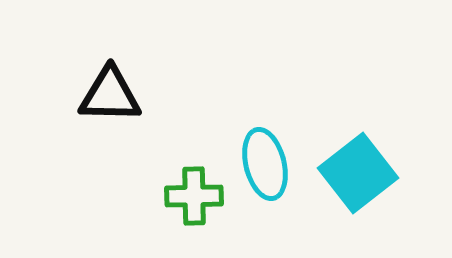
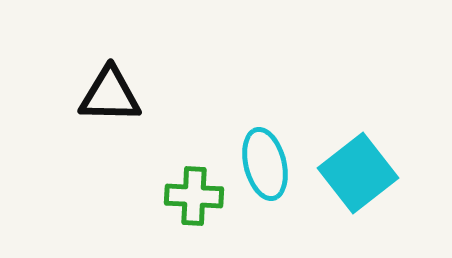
green cross: rotated 4 degrees clockwise
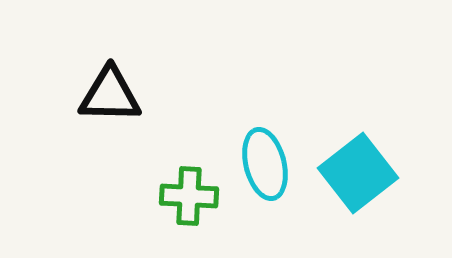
green cross: moved 5 px left
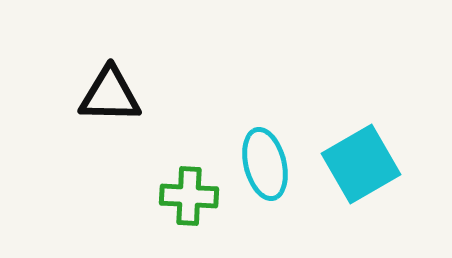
cyan square: moved 3 px right, 9 px up; rotated 8 degrees clockwise
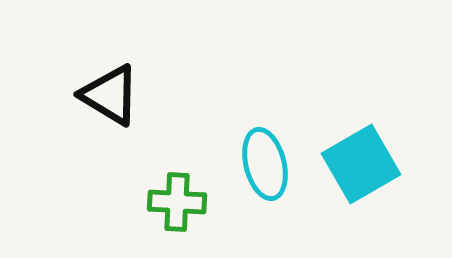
black triangle: rotated 30 degrees clockwise
green cross: moved 12 px left, 6 px down
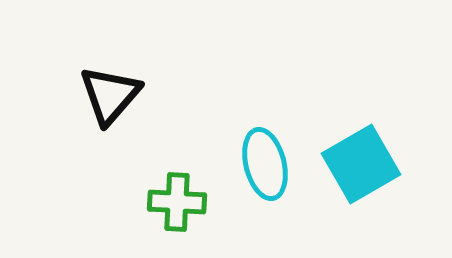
black triangle: rotated 40 degrees clockwise
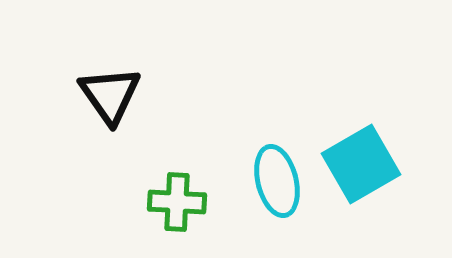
black triangle: rotated 16 degrees counterclockwise
cyan ellipse: moved 12 px right, 17 px down
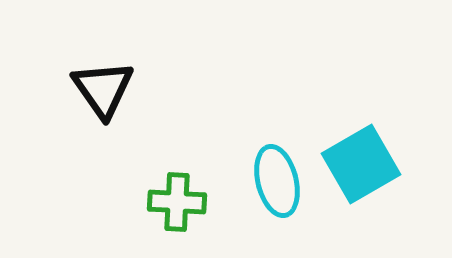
black triangle: moved 7 px left, 6 px up
